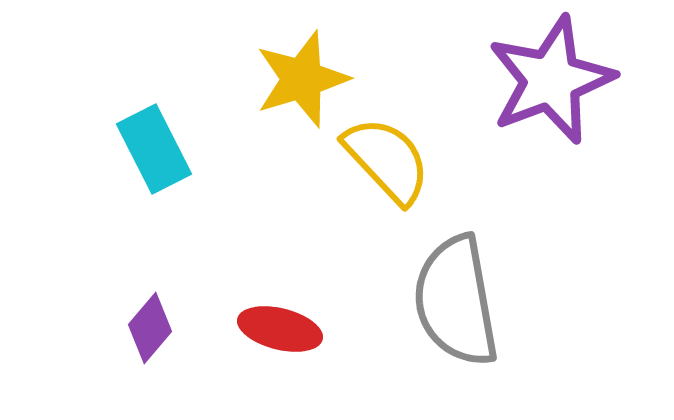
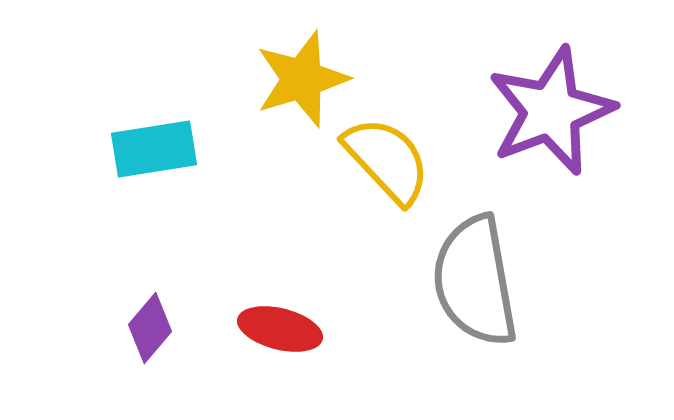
purple star: moved 31 px down
cyan rectangle: rotated 72 degrees counterclockwise
gray semicircle: moved 19 px right, 20 px up
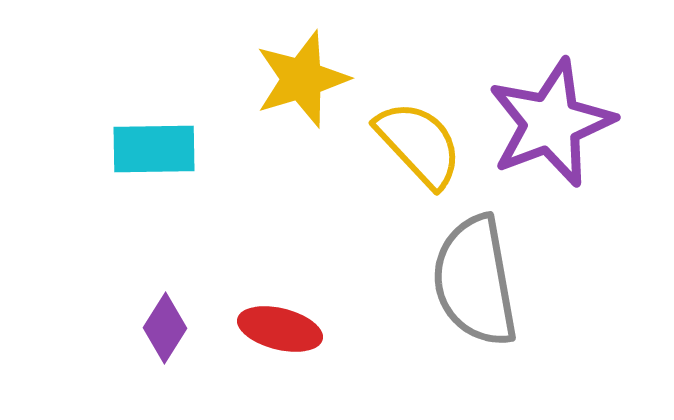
purple star: moved 12 px down
cyan rectangle: rotated 8 degrees clockwise
yellow semicircle: moved 32 px right, 16 px up
purple diamond: moved 15 px right; rotated 8 degrees counterclockwise
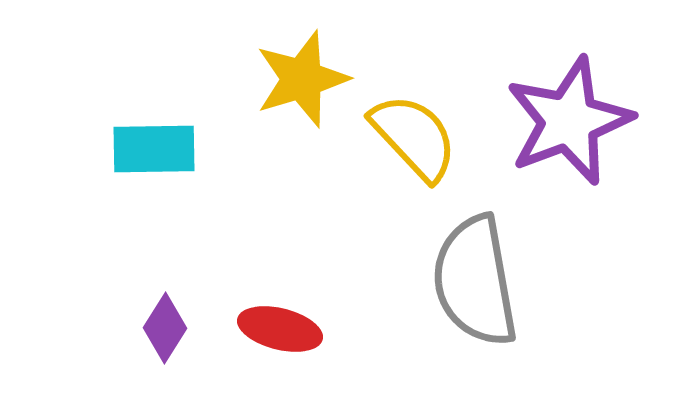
purple star: moved 18 px right, 2 px up
yellow semicircle: moved 5 px left, 7 px up
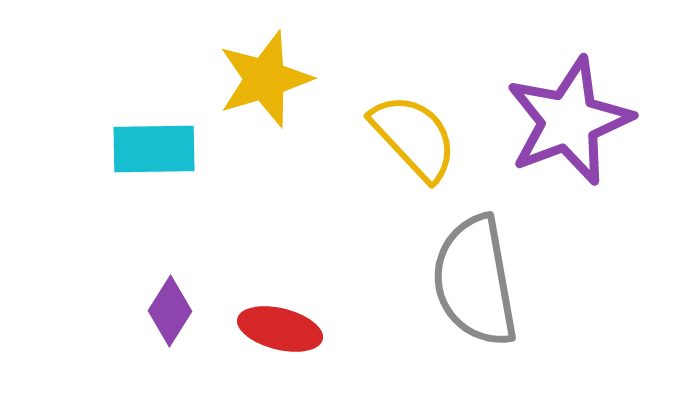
yellow star: moved 37 px left
purple diamond: moved 5 px right, 17 px up
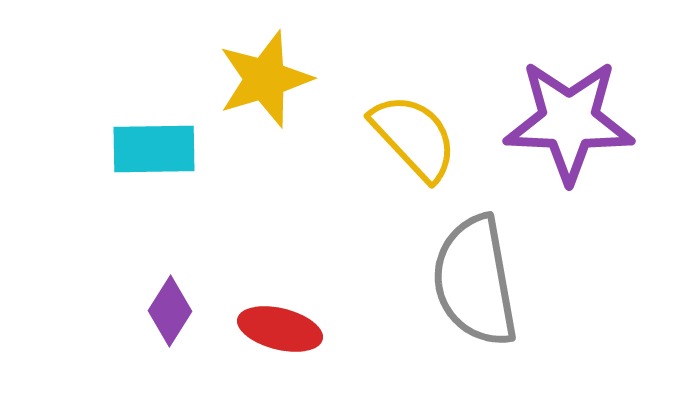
purple star: rotated 23 degrees clockwise
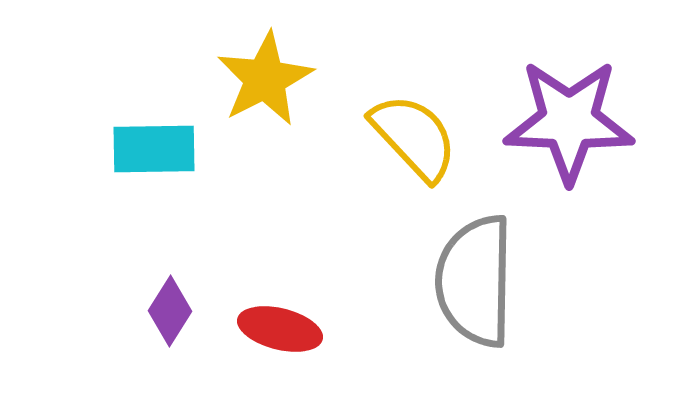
yellow star: rotated 10 degrees counterclockwise
gray semicircle: rotated 11 degrees clockwise
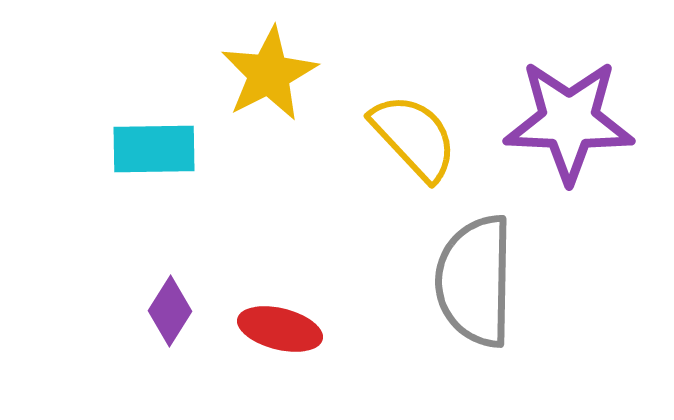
yellow star: moved 4 px right, 5 px up
